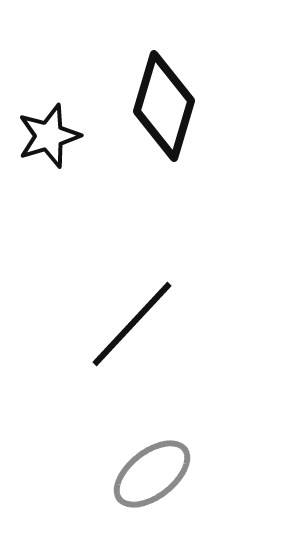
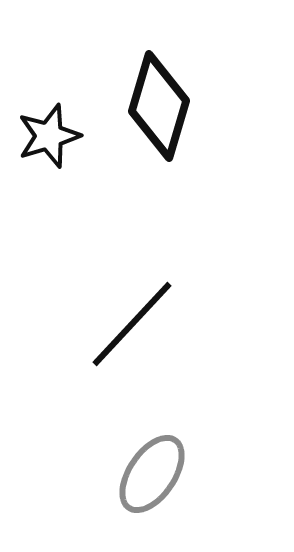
black diamond: moved 5 px left
gray ellipse: rotated 18 degrees counterclockwise
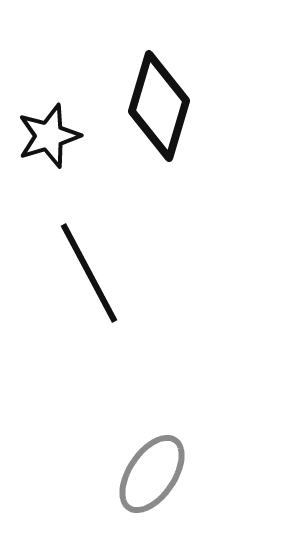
black line: moved 43 px left, 51 px up; rotated 71 degrees counterclockwise
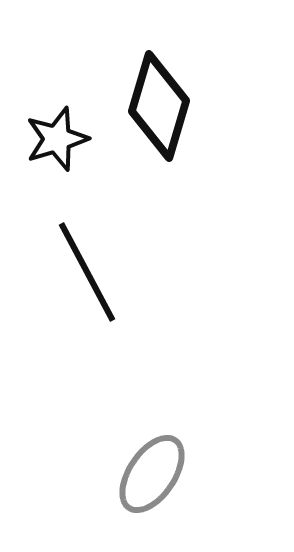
black star: moved 8 px right, 3 px down
black line: moved 2 px left, 1 px up
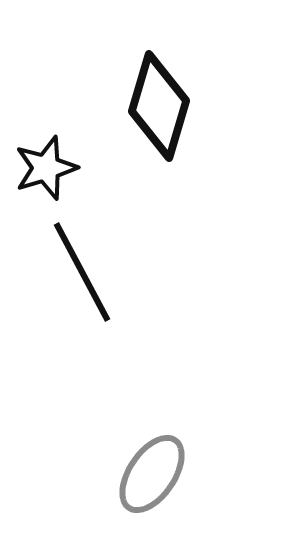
black star: moved 11 px left, 29 px down
black line: moved 5 px left
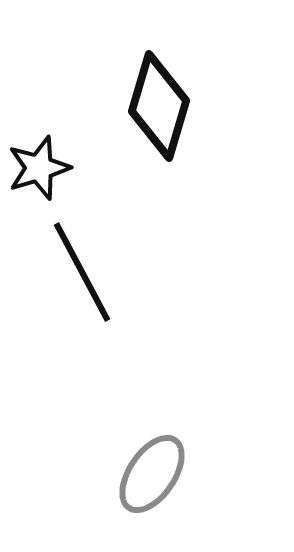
black star: moved 7 px left
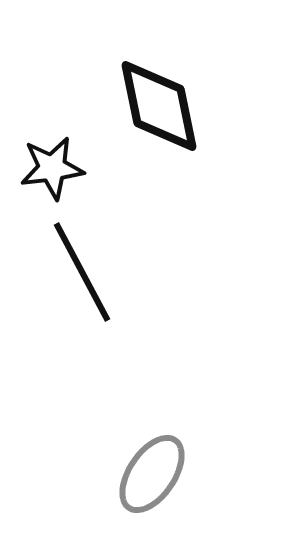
black diamond: rotated 28 degrees counterclockwise
black star: moved 13 px right; rotated 10 degrees clockwise
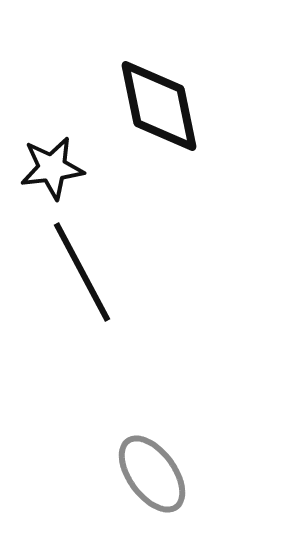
gray ellipse: rotated 70 degrees counterclockwise
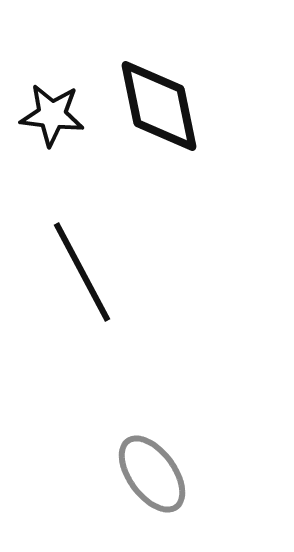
black star: moved 53 px up; rotated 14 degrees clockwise
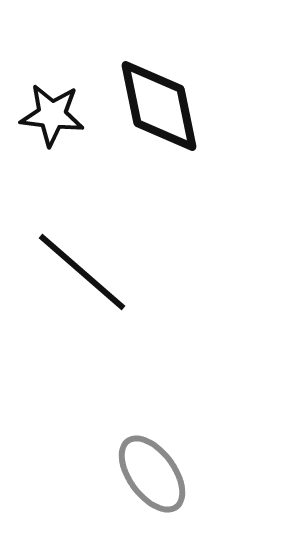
black line: rotated 21 degrees counterclockwise
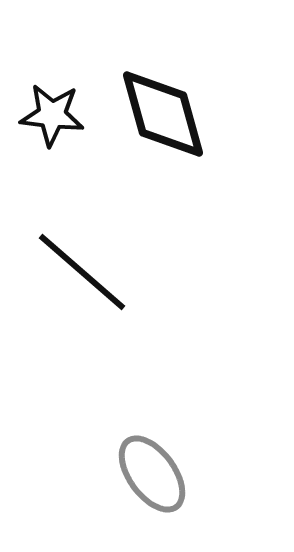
black diamond: moved 4 px right, 8 px down; rotated 4 degrees counterclockwise
